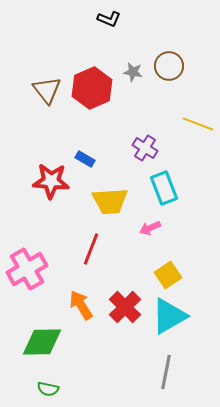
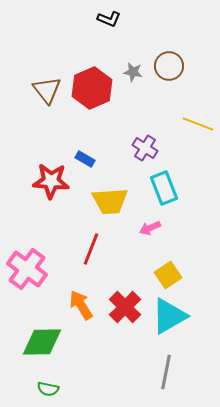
pink cross: rotated 24 degrees counterclockwise
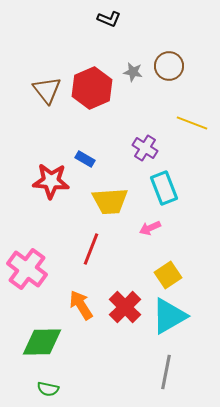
yellow line: moved 6 px left, 1 px up
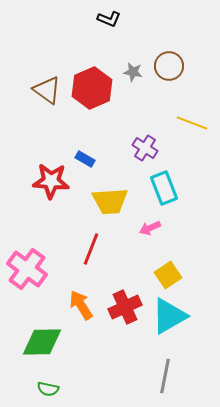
brown triangle: rotated 16 degrees counterclockwise
red cross: rotated 20 degrees clockwise
gray line: moved 1 px left, 4 px down
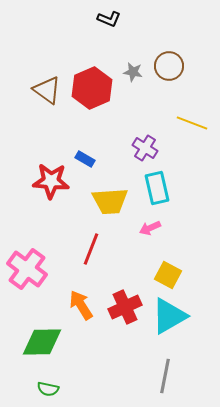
cyan rectangle: moved 7 px left; rotated 8 degrees clockwise
yellow square: rotated 28 degrees counterclockwise
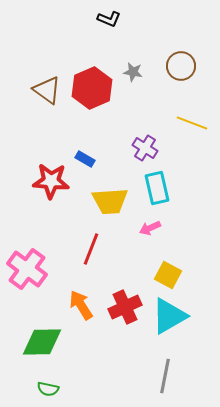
brown circle: moved 12 px right
